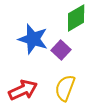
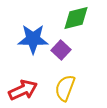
green diamond: rotated 16 degrees clockwise
blue star: rotated 16 degrees counterclockwise
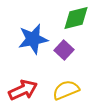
blue star: rotated 12 degrees counterclockwise
purple square: moved 3 px right
yellow semicircle: moved 1 px right, 2 px down; rotated 48 degrees clockwise
